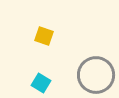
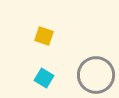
cyan square: moved 3 px right, 5 px up
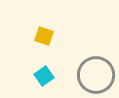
cyan square: moved 2 px up; rotated 24 degrees clockwise
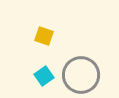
gray circle: moved 15 px left
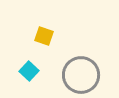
cyan square: moved 15 px left, 5 px up; rotated 12 degrees counterclockwise
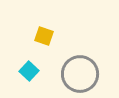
gray circle: moved 1 px left, 1 px up
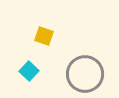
gray circle: moved 5 px right
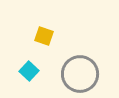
gray circle: moved 5 px left
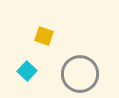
cyan square: moved 2 px left
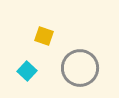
gray circle: moved 6 px up
